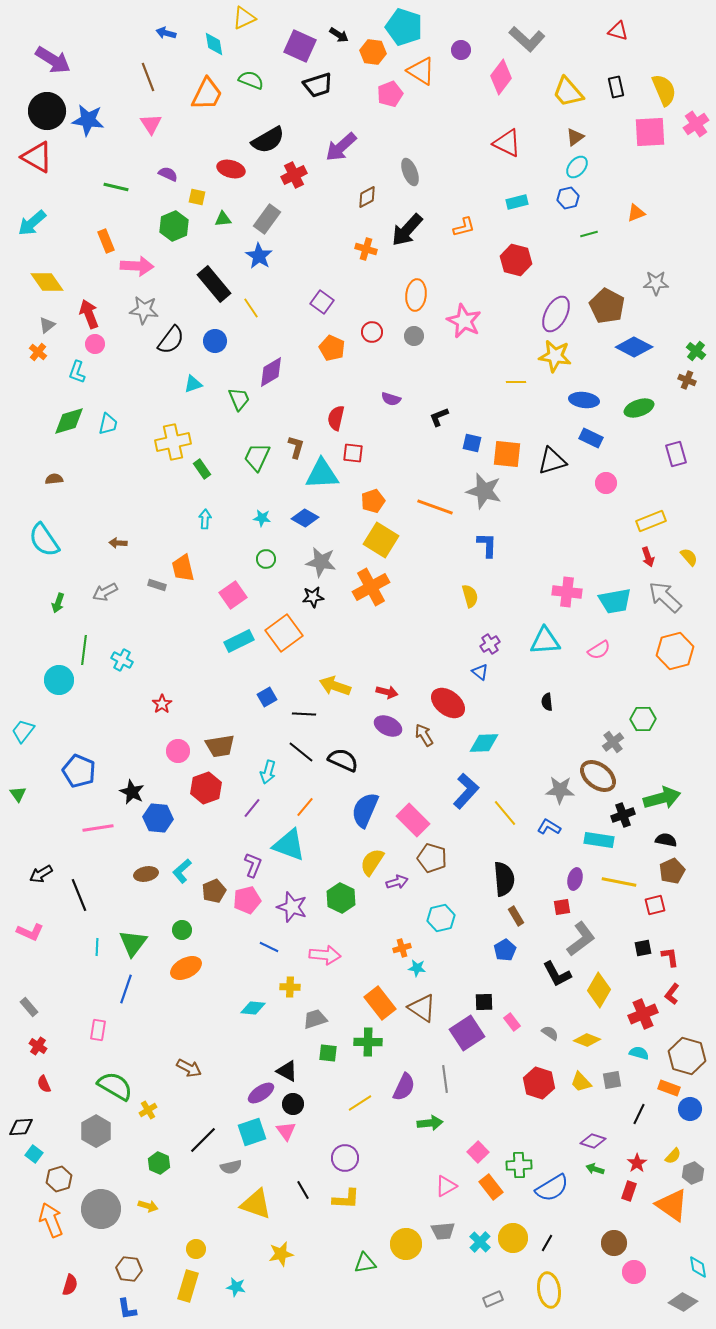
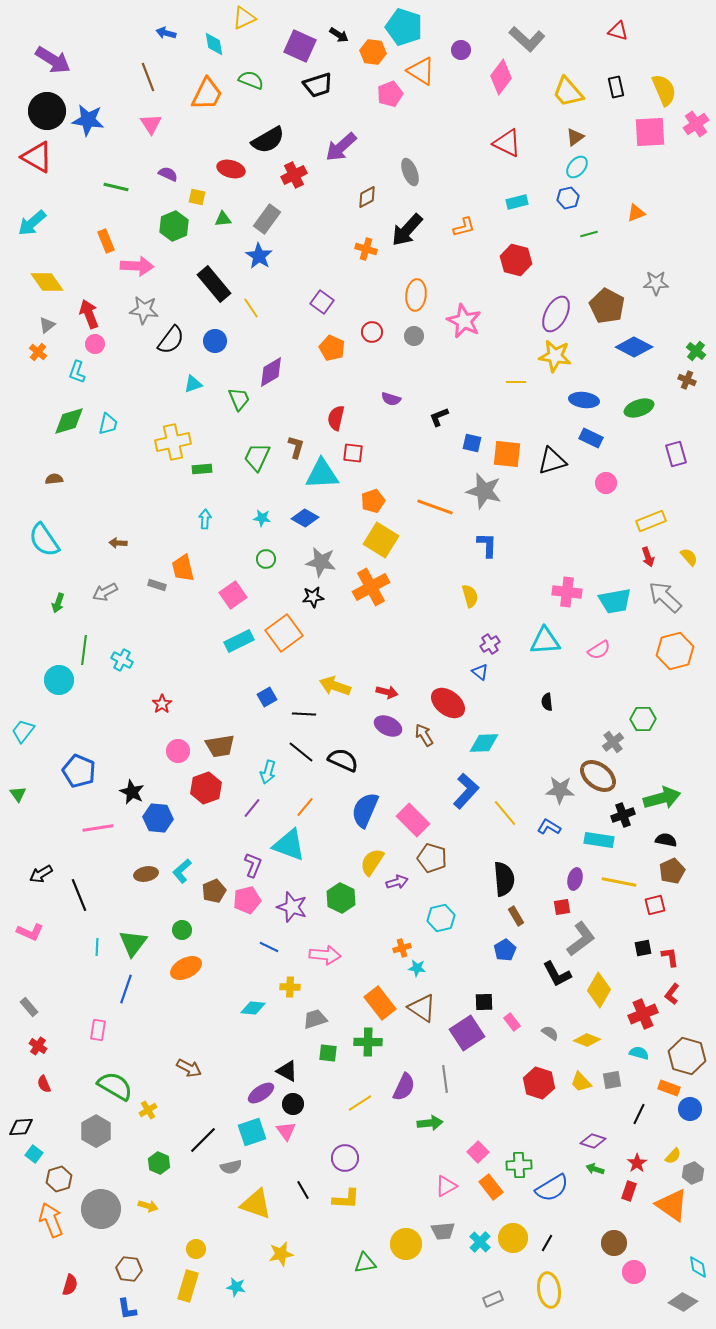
green rectangle at (202, 469): rotated 60 degrees counterclockwise
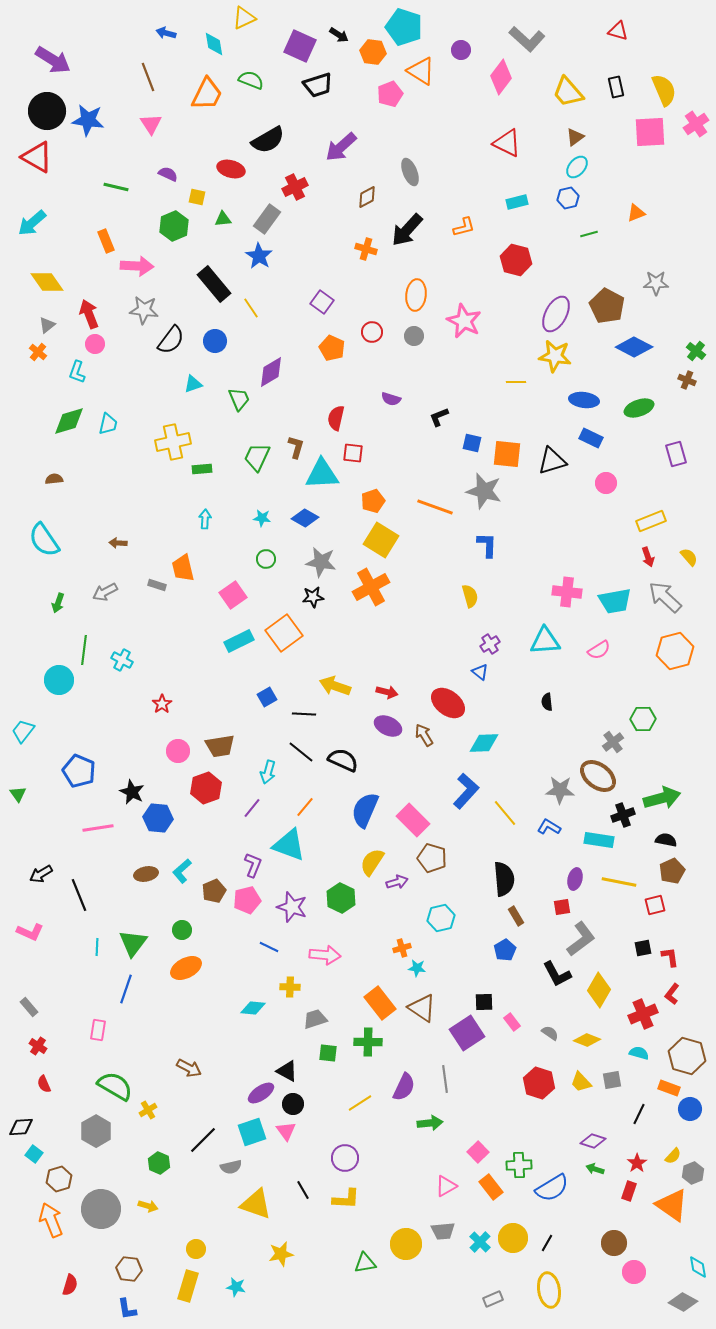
red cross at (294, 175): moved 1 px right, 12 px down
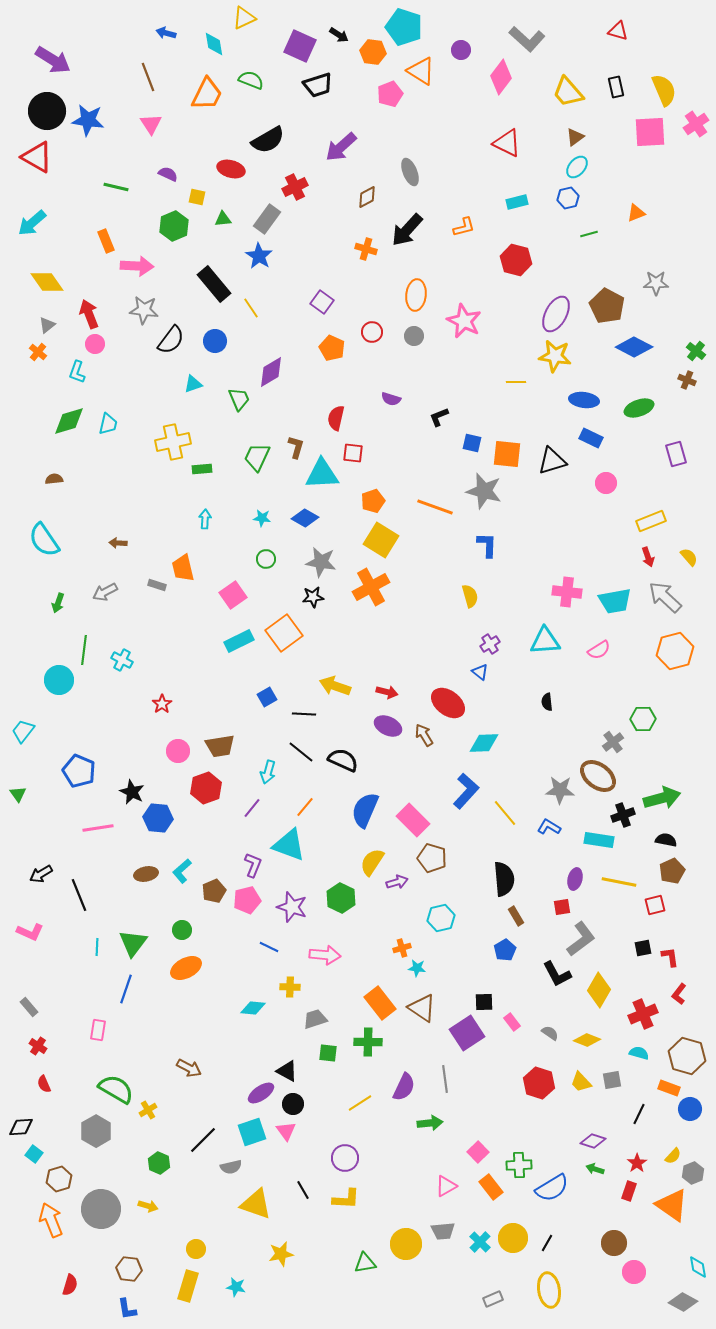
red L-shape at (672, 994): moved 7 px right
green semicircle at (115, 1086): moved 1 px right, 3 px down
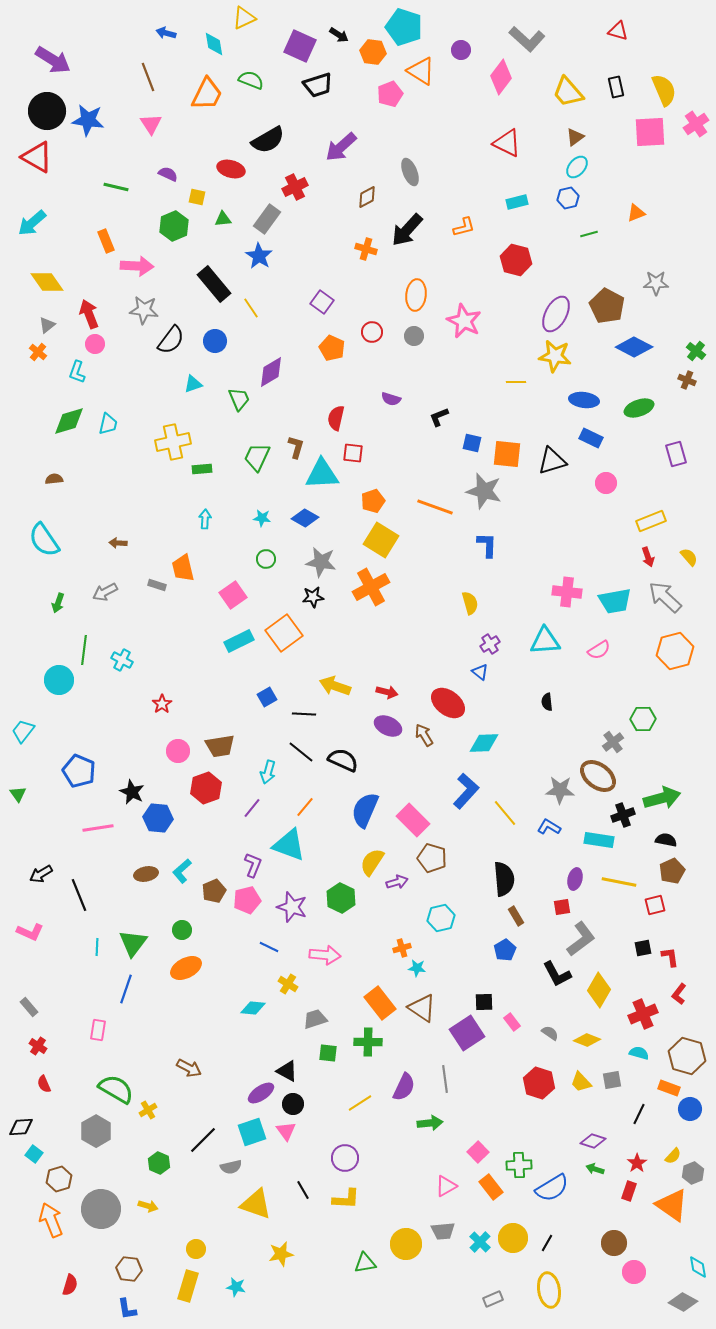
yellow semicircle at (470, 596): moved 7 px down
yellow cross at (290, 987): moved 2 px left, 3 px up; rotated 30 degrees clockwise
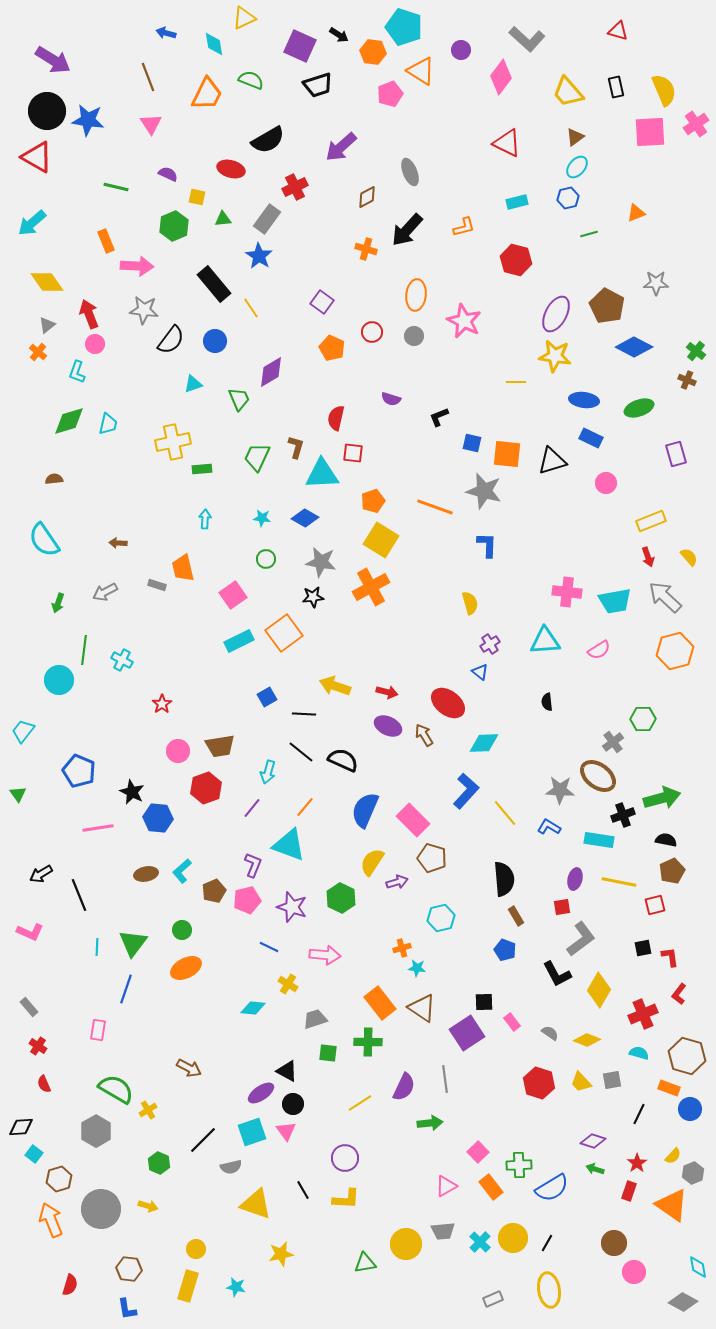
blue pentagon at (505, 950): rotated 20 degrees counterclockwise
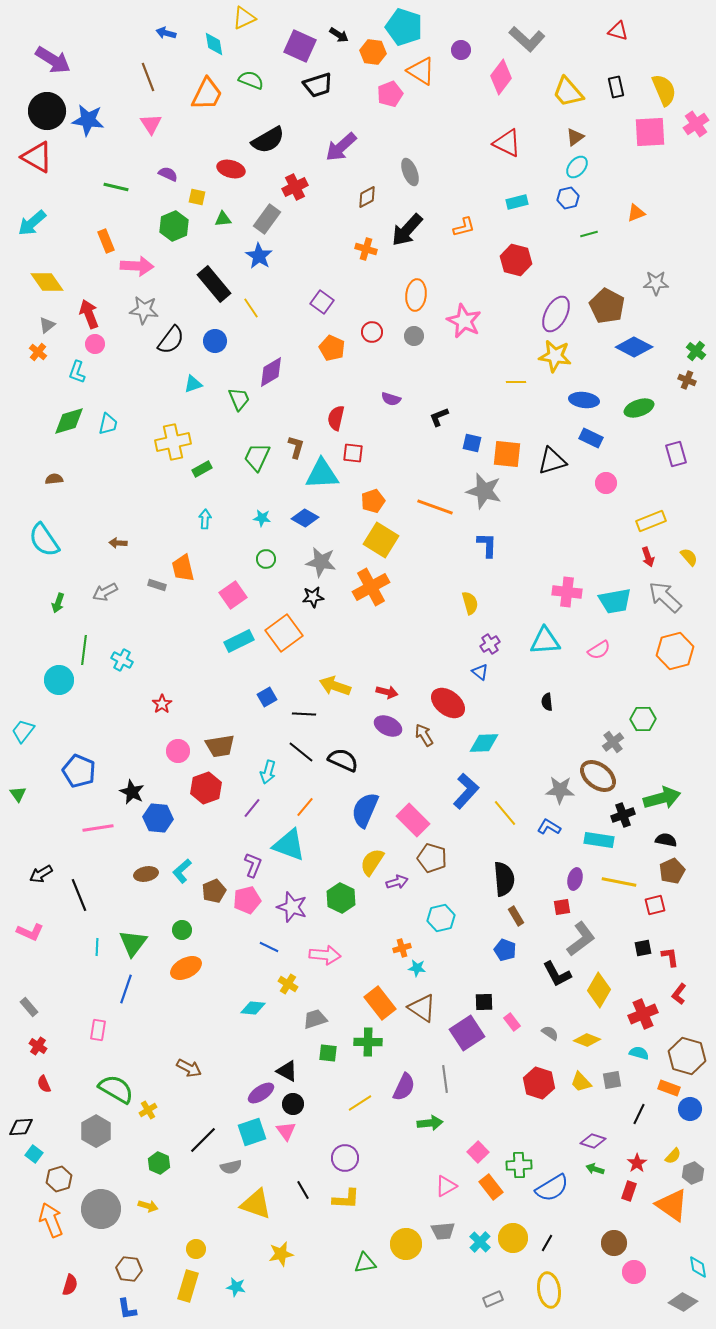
green rectangle at (202, 469): rotated 24 degrees counterclockwise
